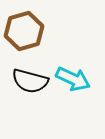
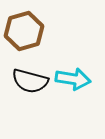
cyan arrow: rotated 16 degrees counterclockwise
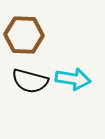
brown hexagon: moved 4 px down; rotated 18 degrees clockwise
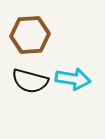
brown hexagon: moved 6 px right; rotated 6 degrees counterclockwise
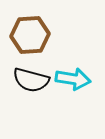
black semicircle: moved 1 px right, 1 px up
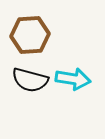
black semicircle: moved 1 px left
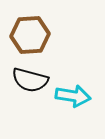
cyan arrow: moved 17 px down
